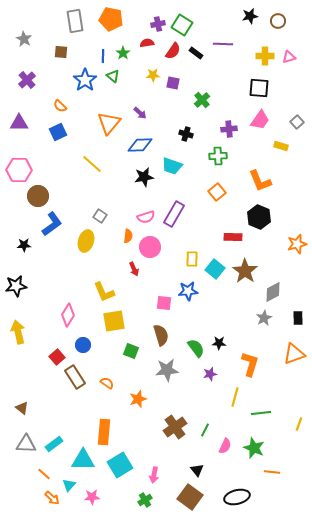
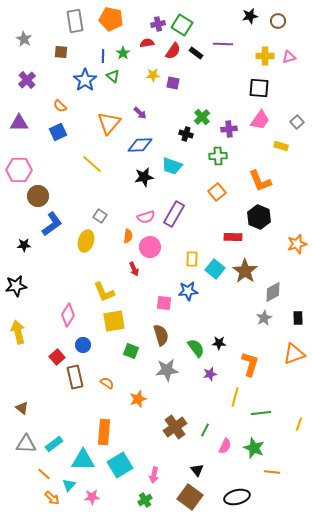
green cross at (202, 100): moved 17 px down
brown rectangle at (75, 377): rotated 20 degrees clockwise
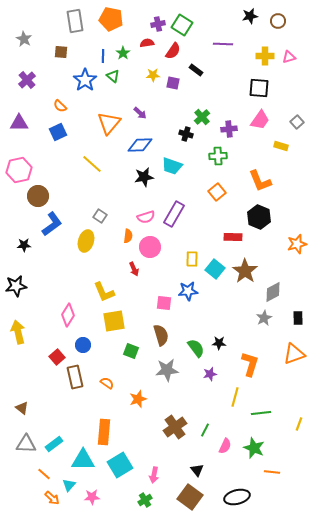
black rectangle at (196, 53): moved 17 px down
pink hexagon at (19, 170): rotated 15 degrees counterclockwise
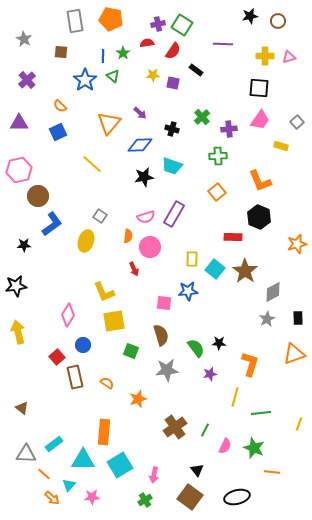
black cross at (186, 134): moved 14 px left, 5 px up
gray star at (264, 318): moved 3 px right, 1 px down
gray triangle at (26, 444): moved 10 px down
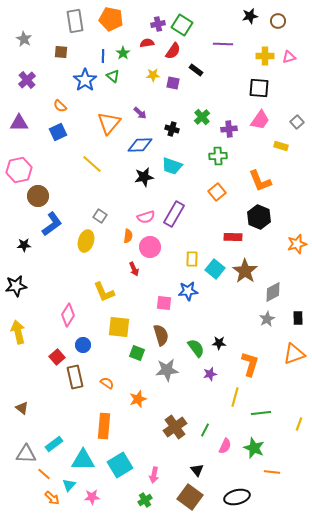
yellow square at (114, 321): moved 5 px right, 6 px down; rotated 15 degrees clockwise
green square at (131, 351): moved 6 px right, 2 px down
orange rectangle at (104, 432): moved 6 px up
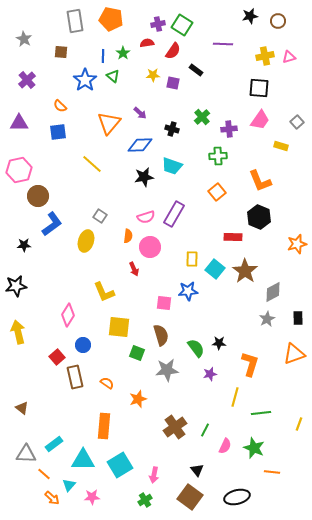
yellow cross at (265, 56): rotated 12 degrees counterclockwise
blue square at (58, 132): rotated 18 degrees clockwise
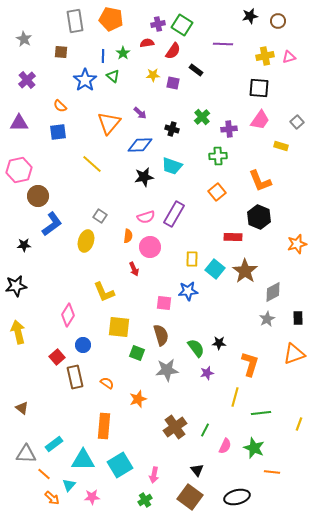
purple star at (210, 374): moved 3 px left, 1 px up
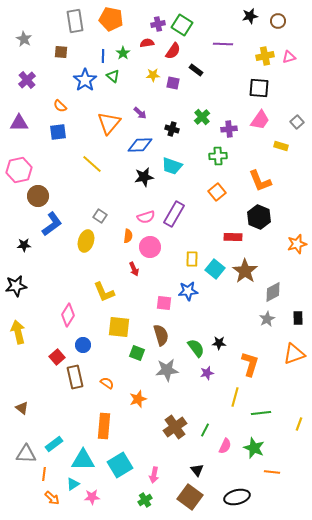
orange line at (44, 474): rotated 56 degrees clockwise
cyan triangle at (69, 485): moved 4 px right, 1 px up; rotated 16 degrees clockwise
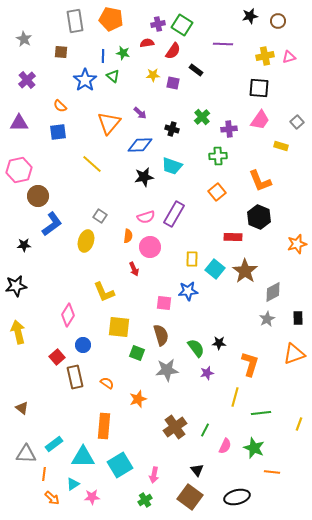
green star at (123, 53): rotated 24 degrees counterclockwise
cyan triangle at (83, 460): moved 3 px up
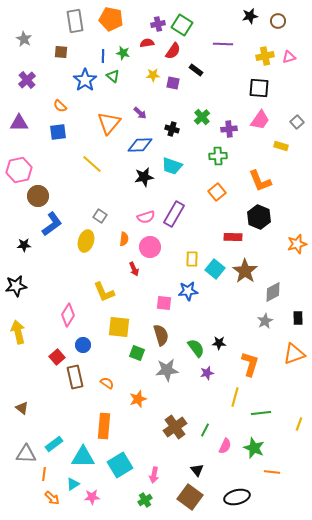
orange semicircle at (128, 236): moved 4 px left, 3 px down
gray star at (267, 319): moved 2 px left, 2 px down
